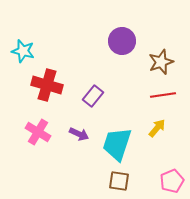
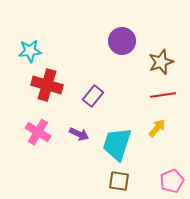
cyan star: moved 7 px right; rotated 20 degrees counterclockwise
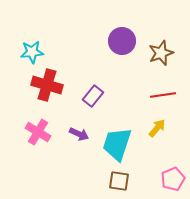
cyan star: moved 2 px right, 1 px down
brown star: moved 9 px up
pink pentagon: moved 1 px right, 2 px up
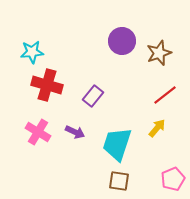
brown star: moved 2 px left
red line: moved 2 px right; rotated 30 degrees counterclockwise
purple arrow: moved 4 px left, 2 px up
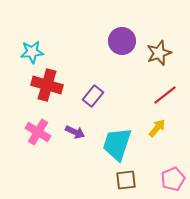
brown square: moved 7 px right, 1 px up; rotated 15 degrees counterclockwise
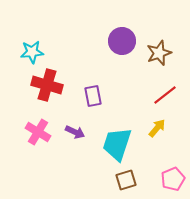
purple rectangle: rotated 50 degrees counterclockwise
brown square: rotated 10 degrees counterclockwise
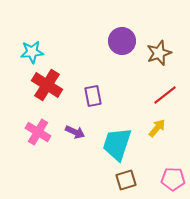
red cross: rotated 16 degrees clockwise
pink pentagon: rotated 25 degrees clockwise
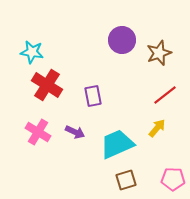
purple circle: moved 1 px up
cyan star: rotated 15 degrees clockwise
cyan trapezoid: rotated 48 degrees clockwise
